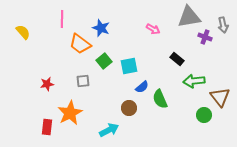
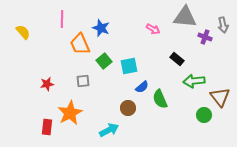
gray triangle: moved 4 px left; rotated 15 degrees clockwise
orange trapezoid: rotated 30 degrees clockwise
brown circle: moved 1 px left
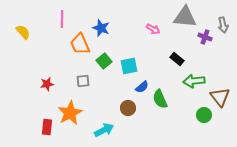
cyan arrow: moved 5 px left
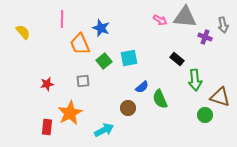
pink arrow: moved 7 px right, 9 px up
cyan square: moved 8 px up
green arrow: moved 1 px right, 1 px up; rotated 90 degrees counterclockwise
brown triangle: rotated 35 degrees counterclockwise
green circle: moved 1 px right
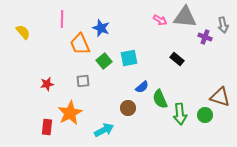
green arrow: moved 15 px left, 34 px down
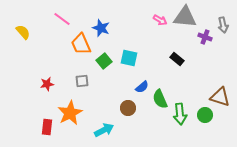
pink line: rotated 54 degrees counterclockwise
orange trapezoid: moved 1 px right
cyan square: rotated 24 degrees clockwise
gray square: moved 1 px left
